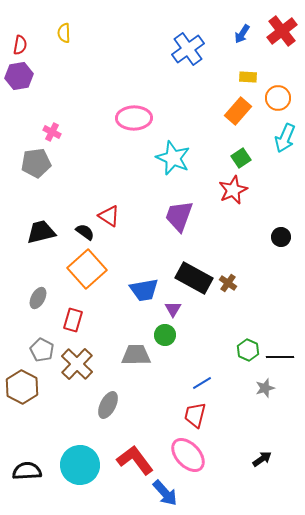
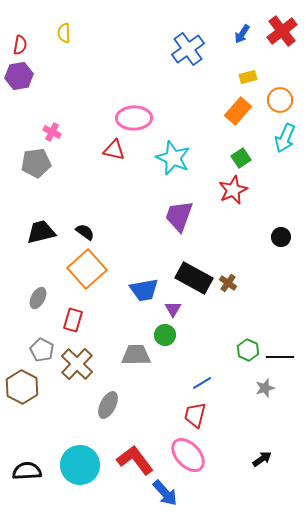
yellow rectangle at (248, 77): rotated 18 degrees counterclockwise
orange circle at (278, 98): moved 2 px right, 2 px down
red triangle at (109, 216): moved 5 px right, 66 px up; rotated 20 degrees counterclockwise
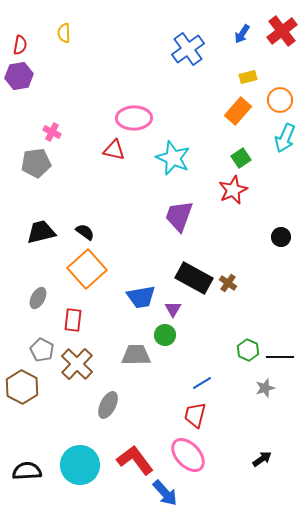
blue trapezoid at (144, 290): moved 3 px left, 7 px down
red rectangle at (73, 320): rotated 10 degrees counterclockwise
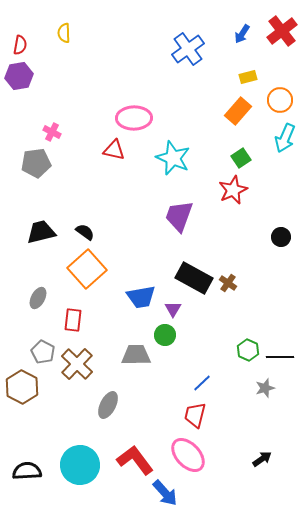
gray pentagon at (42, 350): moved 1 px right, 2 px down
blue line at (202, 383): rotated 12 degrees counterclockwise
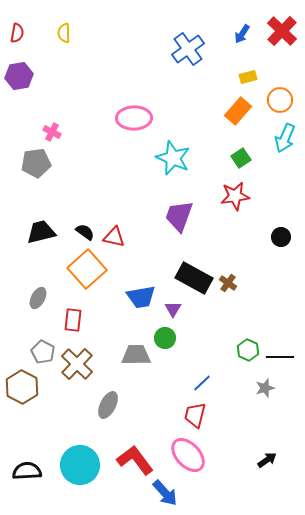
red cross at (282, 31): rotated 8 degrees counterclockwise
red semicircle at (20, 45): moved 3 px left, 12 px up
red triangle at (114, 150): moved 87 px down
red star at (233, 190): moved 2 px right, 6 px down; rotated 16 degrees clockwise
green circle at (165, 335): moved 3 px down
black arrow at (262, 459): moved 5 px right, 1 px down
